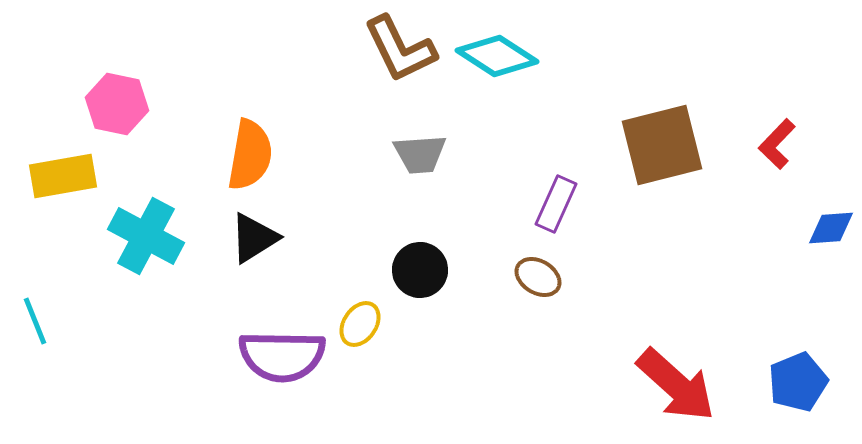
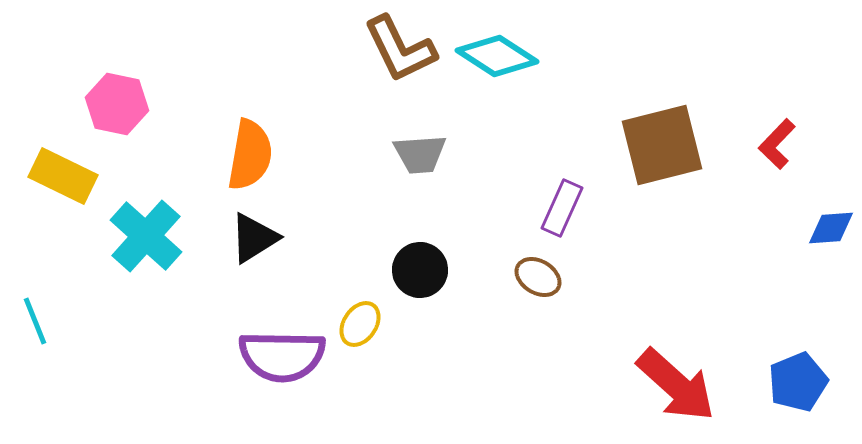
yellow rectangle: rotated 36 degrees clockwise
purple rectangle: moved 6 px right, 4 px down
cyan cross: rotated 14 degrees clockwise
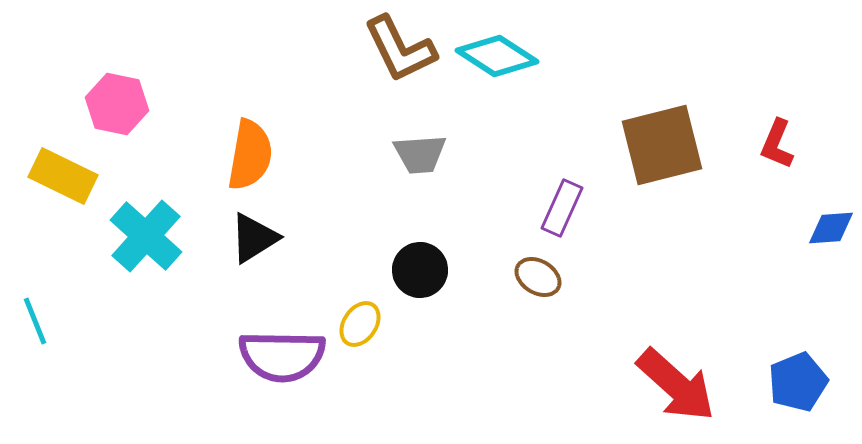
red L-shape: rotated 21 degrees counterclockwise
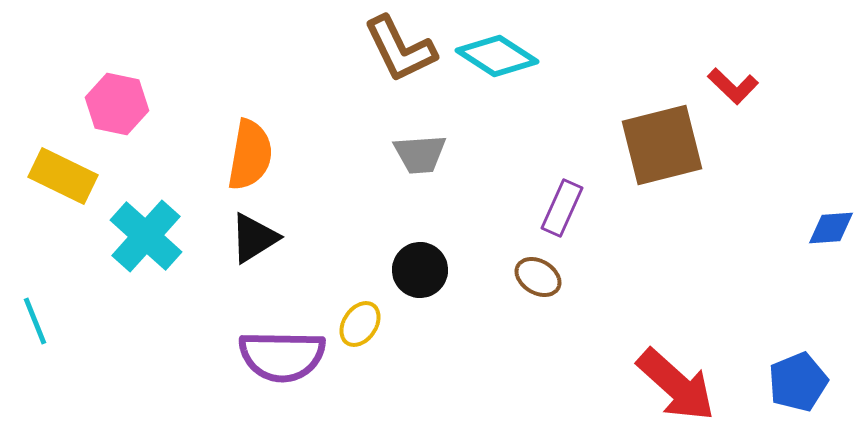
red L-shape: moved 44 px left, 58 px up; rotated 69 degrees counterclockwise
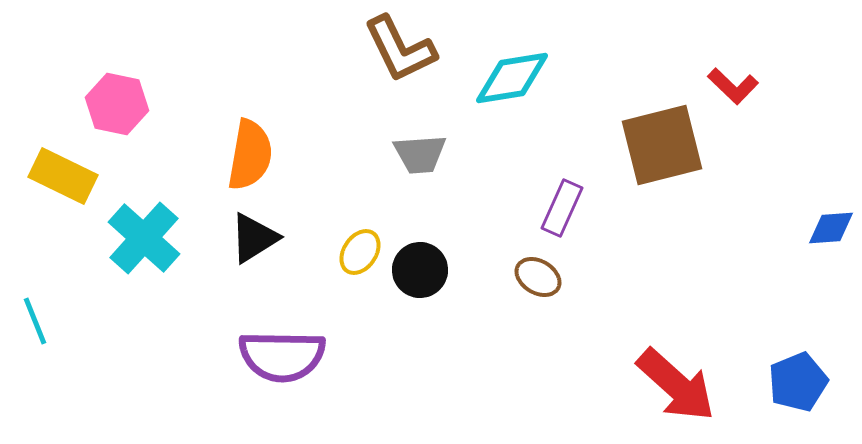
cyan diamond: moved 15 px right, 22 px down; rotated 42 degrees counterclockwise
cyan cross: moved 2 px left, 2 px down
yellow ellipse: moved 72 px up
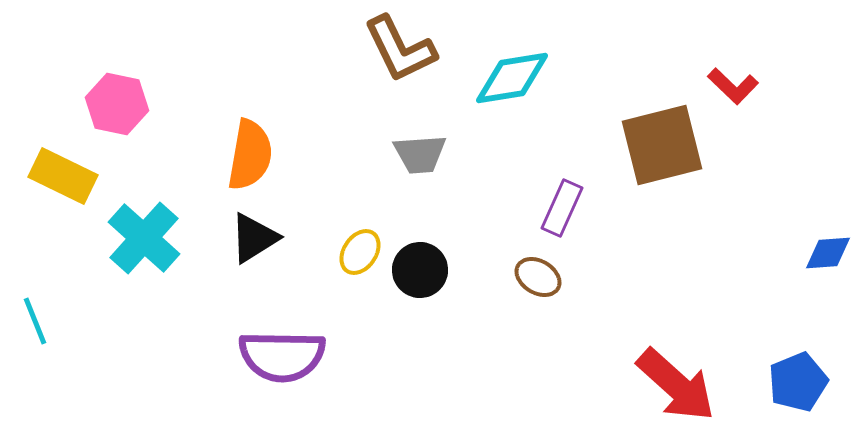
blue diamond: moved 3 px left, 25 px down
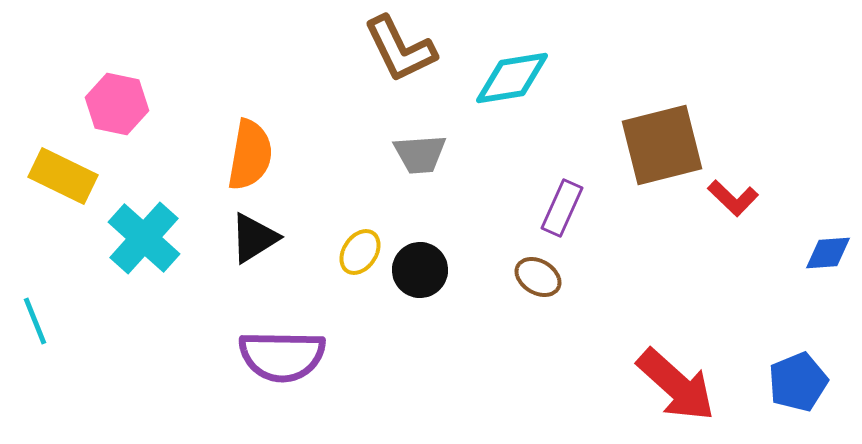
red L-shape: moved 112 px down
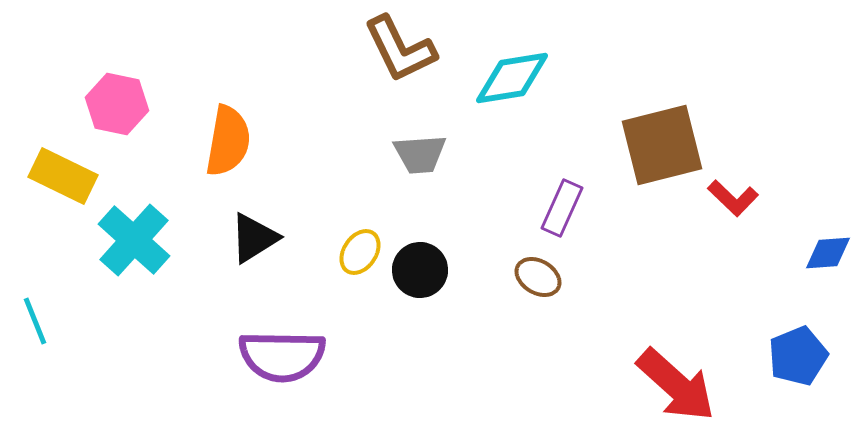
orange semicircle: moved 22 px left, 14 px up
cyan cross: moved 10 px left, 2 px down
blue pentagon: moved 26 px up
